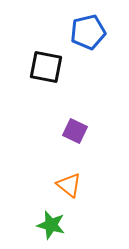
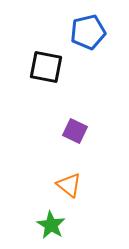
green star: rotated 16 degrees clockwise
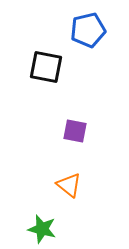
blue pentagon: moved 2 px up
purple square: rotated 15 degrees counterclockwise
green star: moved 9 px left, 4 px down; rotated 16 degrees counterclockwise
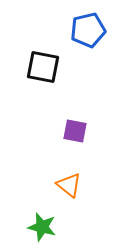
black square: moved 3 px left
green star: moved 2 px up
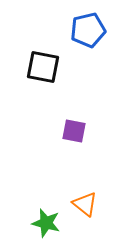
purple square: moved 1 px left
orange triangle: moved 16 px right, 19 px down
green star: moved 4 px right, 4 px up
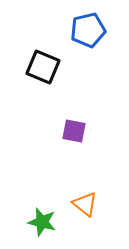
black square: rotated 12 degrees clockwise
green star: moved 4 px left, 1 px up
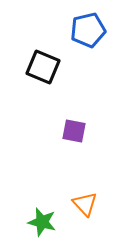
orange triangle: rotated 8 degrees clockwise
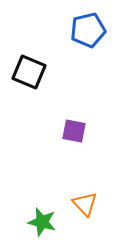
black square: moved 14 px left, 5 px down
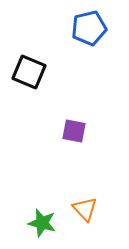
blue pentagon: moved 1 px right, 2 px up
orange triangle: moved 5 px down
green star: moved 1 px down
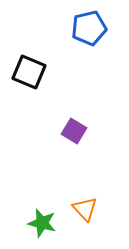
purple square: rotated 20 degrees clockwise
